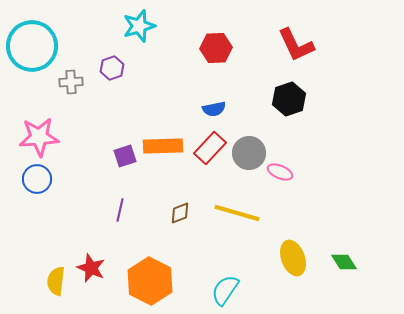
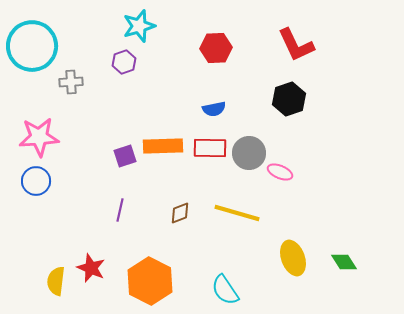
purple hexagon: moved 12 px right, 6 px up
red rectangle: rotated 48 degrees clockwise
blue circle: moved 1 px left, 2 px down
cyan semicircle: rotated 68 degrees counterclockwise
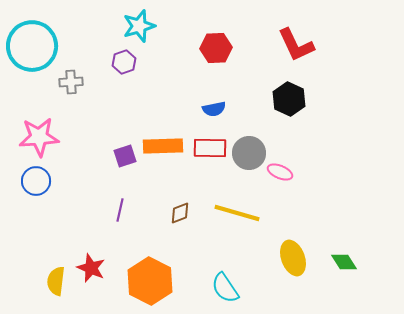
black hexagon: rotated 16 degrees counterclockwise
cyan semicircle: moved 2 px up
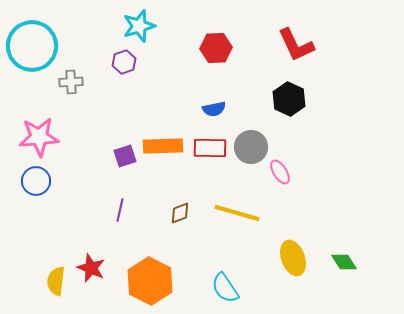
gray circle: moved 2 px right, 6 px up
pink ellipse: rotated 35 degrees clockwise
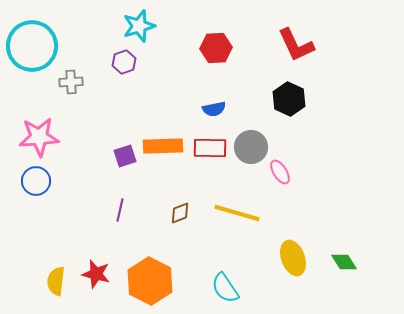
red star: moved 5 px right, 6 px down; rotated 8 degrees counterclockwise
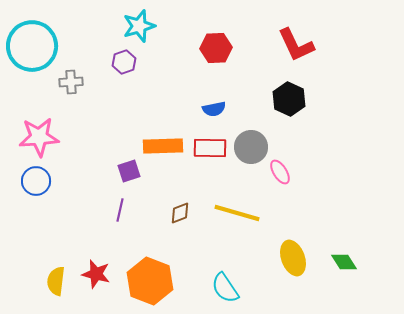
purple square: moved 4 px right, 15 px down
orange hexagon: rotated 6 degrees counterclockwise
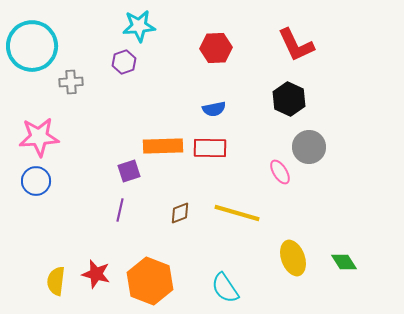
cyan star: rotated 12 degrees clockwise
gray circle: moved 58 px right
